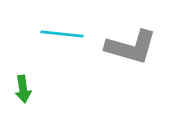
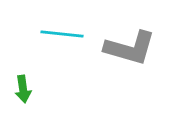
gray L-shape: moved 1 px left, 1 px down
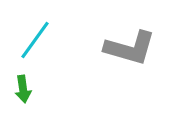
cyan line: moved 27 px left, 6 px down; rotated 60 degrees counterclockwise
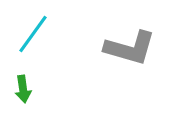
cyan line: moved 2 px left, 6 px up
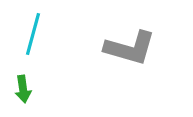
cyan line: rotated 21 degrees counterclockwise
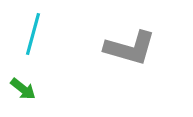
green arrow: rotated 44 degrees counterclockwise
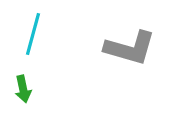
green arrow: rotated 40 degrees clockwise
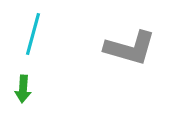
green arrow: rotated 16 degrees clockwise
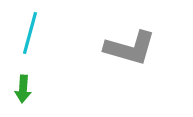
cyan line: moved 3 px left, 1 px up
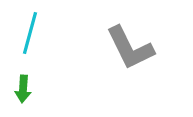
gray L-shape: rotated 48 degrees clockwise
